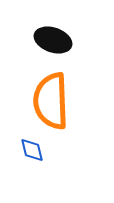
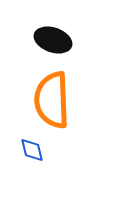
orange semicircle: moved 1 px right, 1 px up
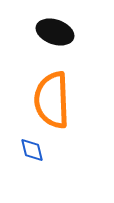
black ellipse: moved 2 px right, 8 px up
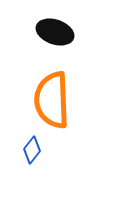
blue diamond: rotated 52 degrees clockwise
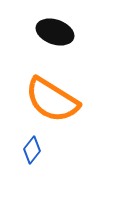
orange semicircle: rotated 56 degrees counterclockwise
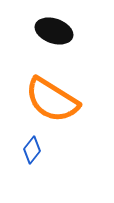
black ellipse: moved 1 px left, 1 px up
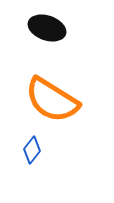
black ellipse: moved 7 px left, 3 px up
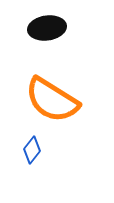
black ellipse: rotated 27 degrees counterclockwise
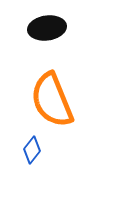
orange semicircle: rotated 36 degrees clockwise
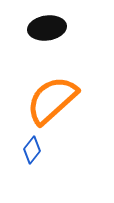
orange semicircle: rotated 70 degrees clockwise
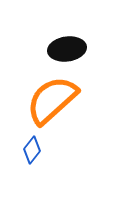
black ellipse: moved 20 px right, 21 px down
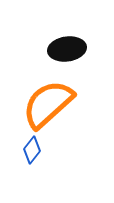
orange semicircle: moved 4 px left, 4 px down
